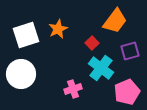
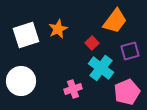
white circle: moved 7 px down
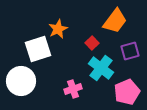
white square: moved 12 px right, 14 px down
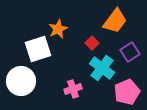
purple square: moved 1 px down; rotated 18 degrees counterclockwise
cyan cross: moved 1 px right
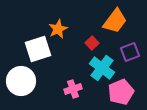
purple square: rotated 12 degrees clockwise
pink pentagon: moved 6 px left
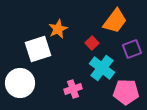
purple square: moved 2 px right, 3 px up
white circle: moved 1 px left, 2 px down
pink pentagon: moved 5 px right; rotated 25 degrees clockwise
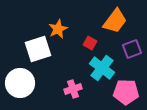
red square: moved 2 px left; rotated 16 degrees counterclockwise
